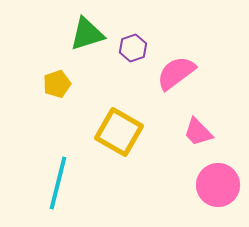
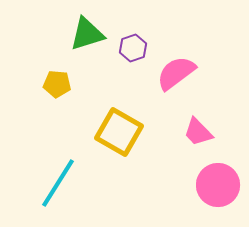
yellow pentagon: rotated 24 degrees clockwise
cyan line: rotated 18 degrees clockwise
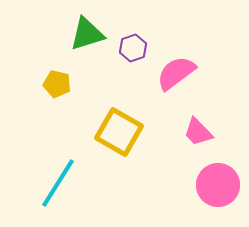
yellow pentagon: rotated 8 degrees clockwise
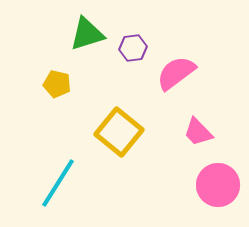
purple hexagon: rotated 12 degrees clockwise
yellow square: rotated 9 degrees clockwise
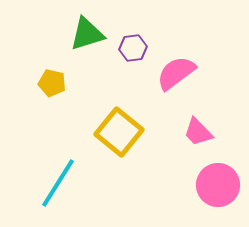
yellow pentagon: moved 5 px left, 1 px up
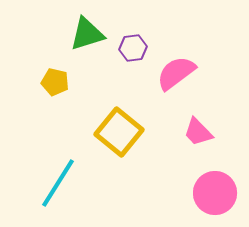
yellow pentagon: moved 3 px right, 1 px up
pink circle: moved 3 px left, 8 px down
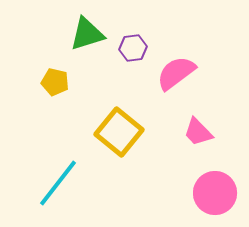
cyan line: rotated 6 degrees clockwise
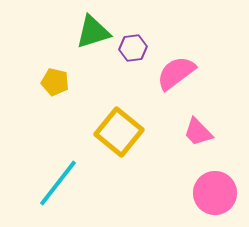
green triangle: moved 6 px right, 2 px up
